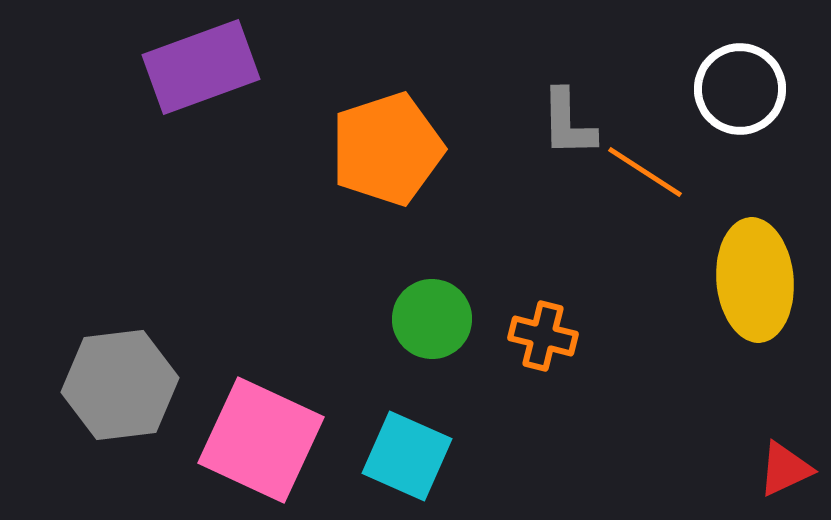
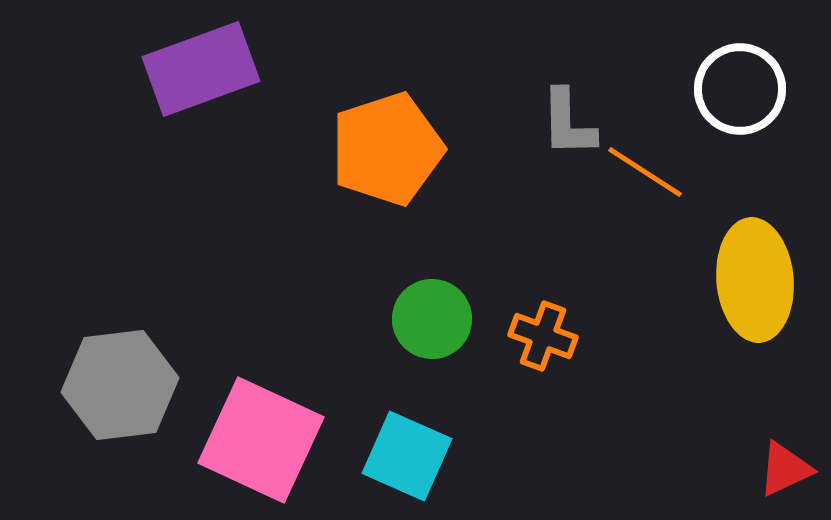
purple rectangle: moved 2 px down
orange cross: rotated 6 degrees clockwise
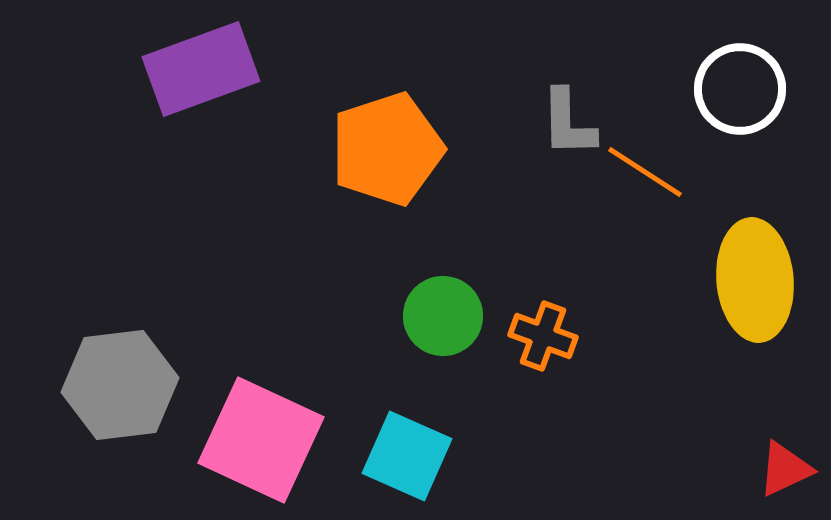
green circle: moved 11 px right, 3 px up
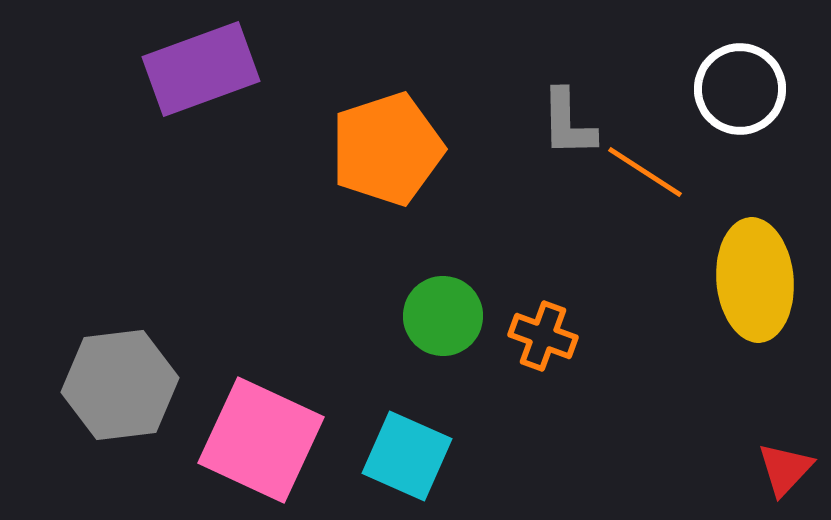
red triangle: rotated 22 degrees counterclockwise
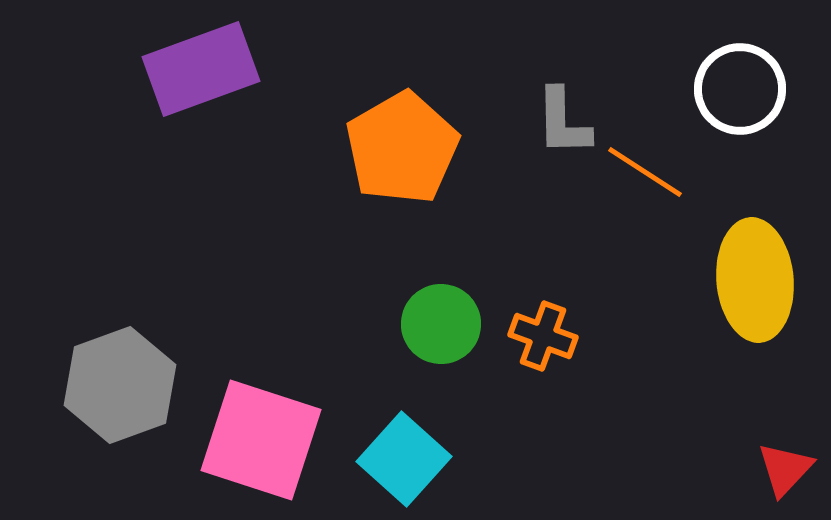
gray L-shape: moved 5 px left, 1 px up
orange pentagon: moved 15 px right, 1 px up; rotated 12 degrees counterclockwise
green circle: moved 2 px left, 8 px down
gray hexagon: rotated 13 degrees counterclockwise
pink square: rotated 7 degrees counterclockwise
cyan square: moved 3 px left, 3 px down; rotated 18 degrees clockwise
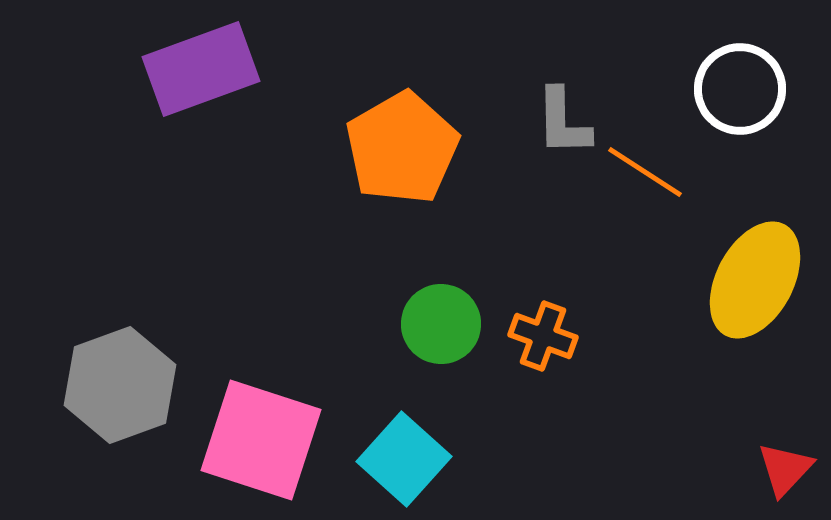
yellow ellipse: rotated 33 degrees clockwise
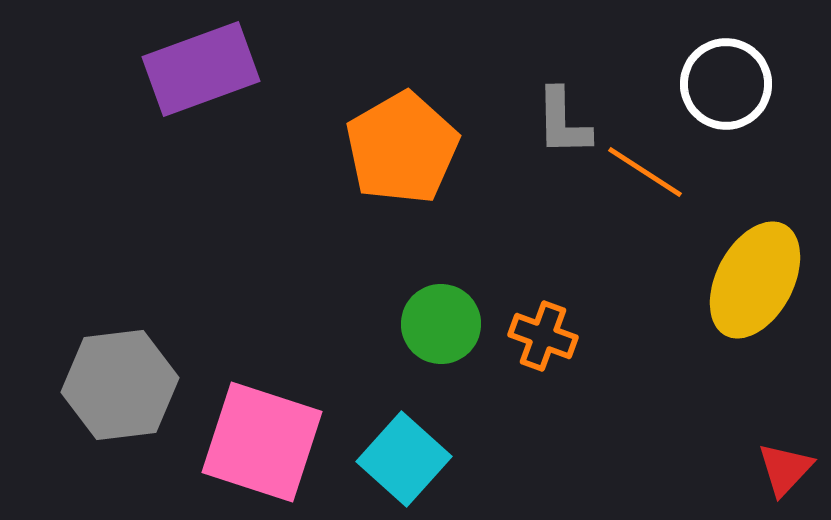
white circle: moved 14 px left, 5 px up
gray hexagon: rotated 13 degrees clockwise
pink square: moved 1 px right, 2 px down
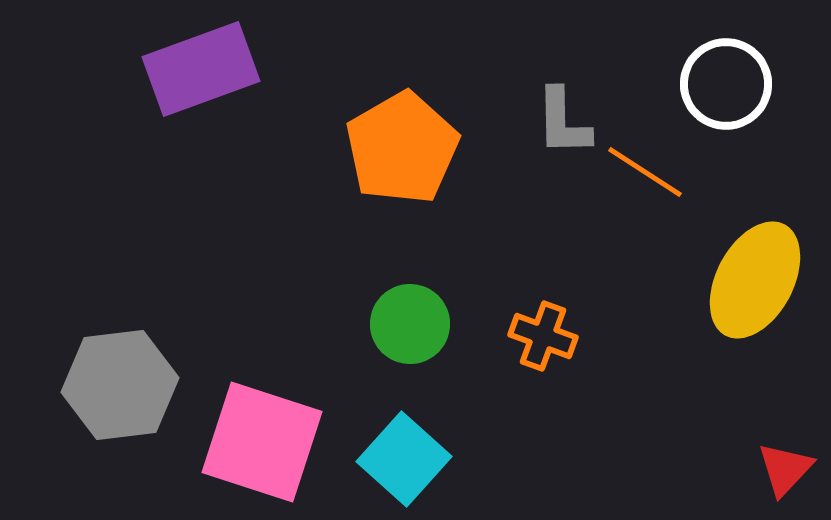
green circle: moved 31 px left
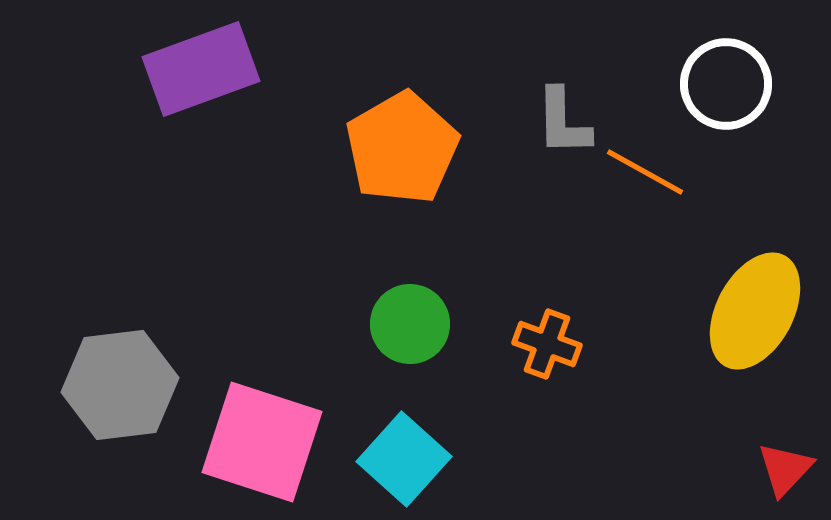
orange line: rotated 4 degrees counterclockwise
yellow ellipse: moved 31 px down
orange cross: moved 4 px right, 8 px down
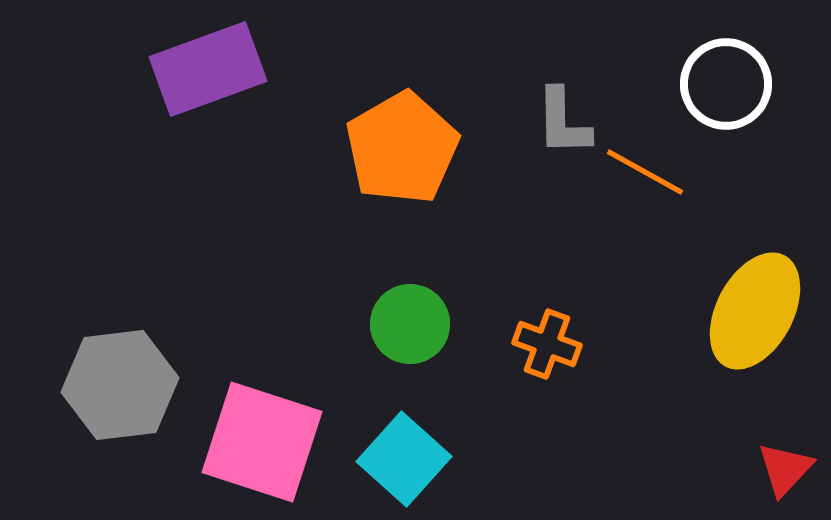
purple rectangle: moved 7 px right
